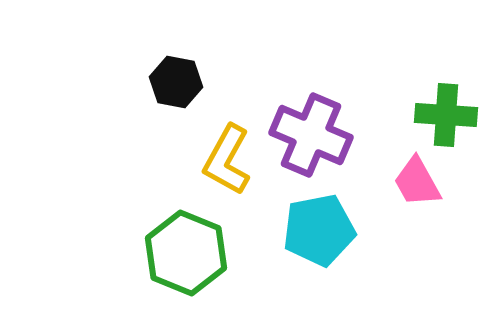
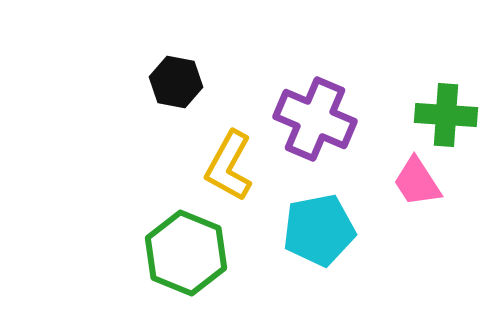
purple cross: moved 4 px right, 16 px up
yellow L-shape: moved 2 px right, 6 px down
pink trapezoid: rotated 4 degrees counterclockwise
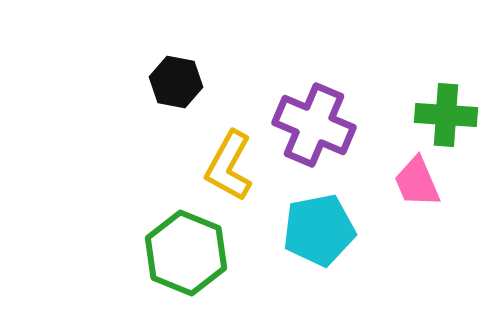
purple cross: moved 1 px left, 6 px down
pink trapezoid: rotated 10 degrees clockwise
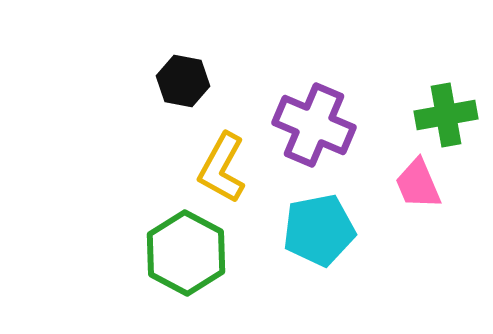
black hexagon: moved 7 px right, 1 px up
green cross: rotated 14 degrees counterclockwise
yellow L-shape: moved 7 px left, 2 px down
pink trapezoid: moved 1 px right, 2 px down
green hexagon: rotated 6 degrees clockwise
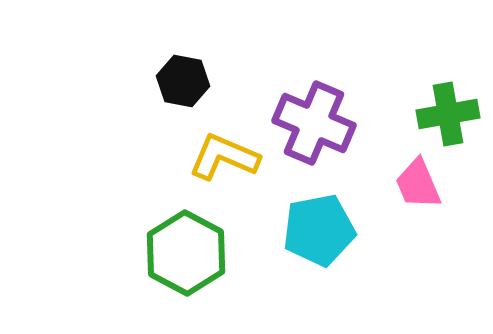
green cross: moved 2 px right, 1 px up
purple cross: moved 2 px up
yellow L-shape: moved 2 px right, 11 px up; rotated 84 degrees clockwise
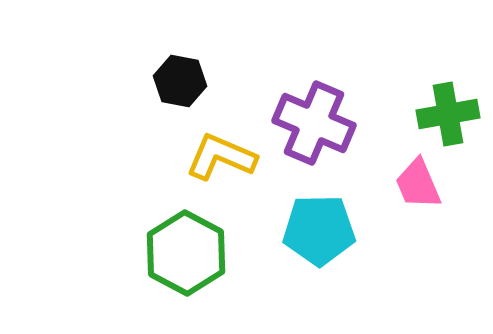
black hexagon: moved 3 px left
yellow L-shape: moved 3 px left
cyan pentagon: rotated 10 degrees clockwise
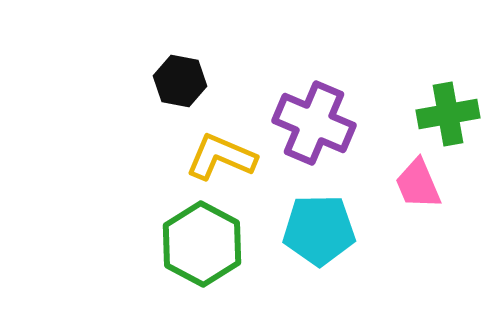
green hexagon: moved 16 px right, 9 px up
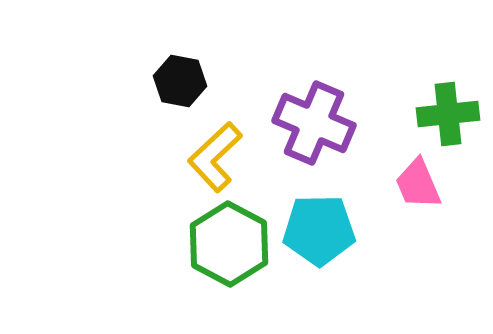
green cross: rotated 4 degrees clockwise
yellow L-shape: moved 6 px left; rotated 66 degrees counterclockwise
green hexagon: moved 27 px right
